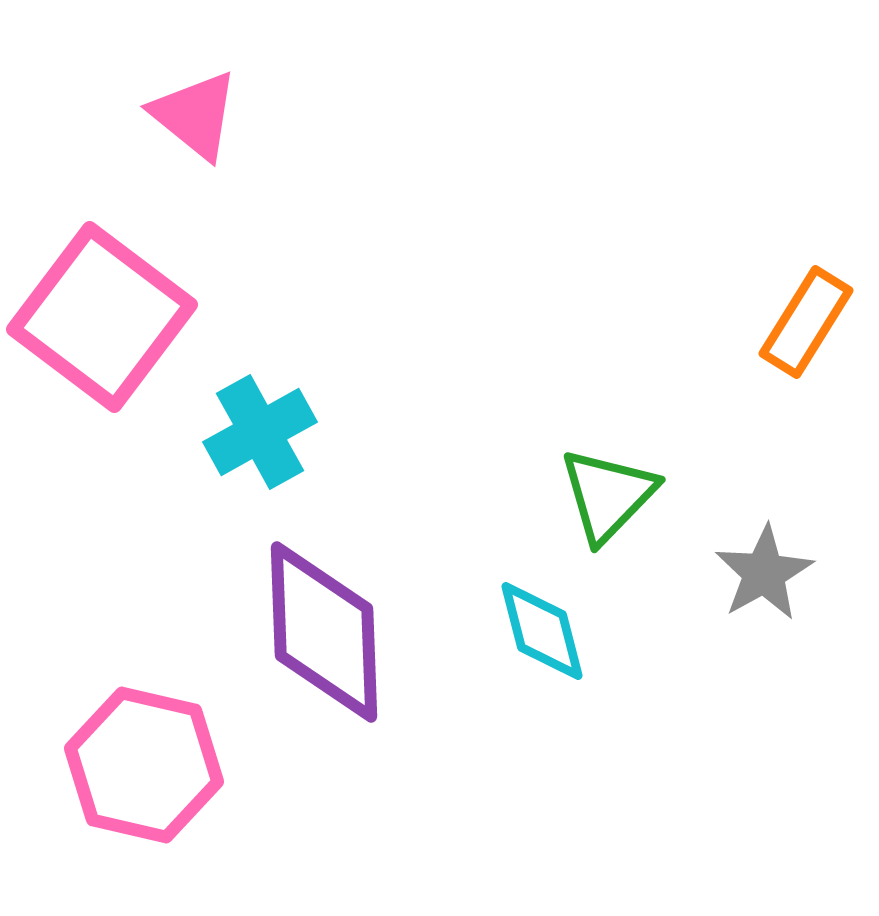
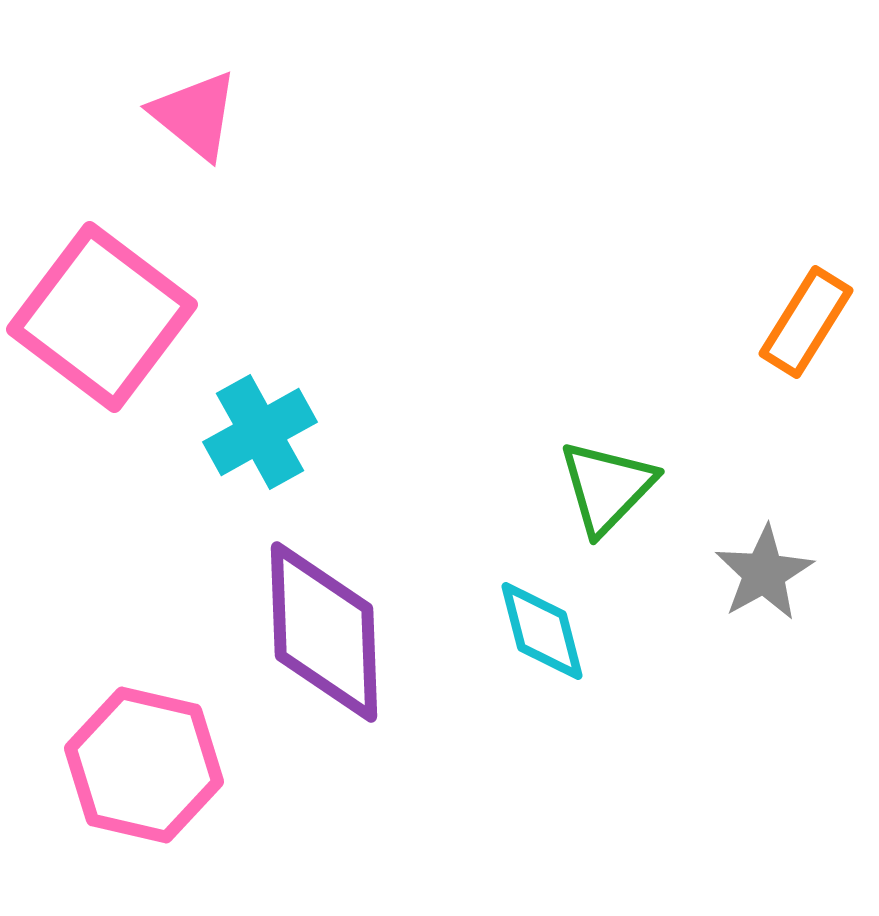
green triangle: moved 1 px left, 8 px up
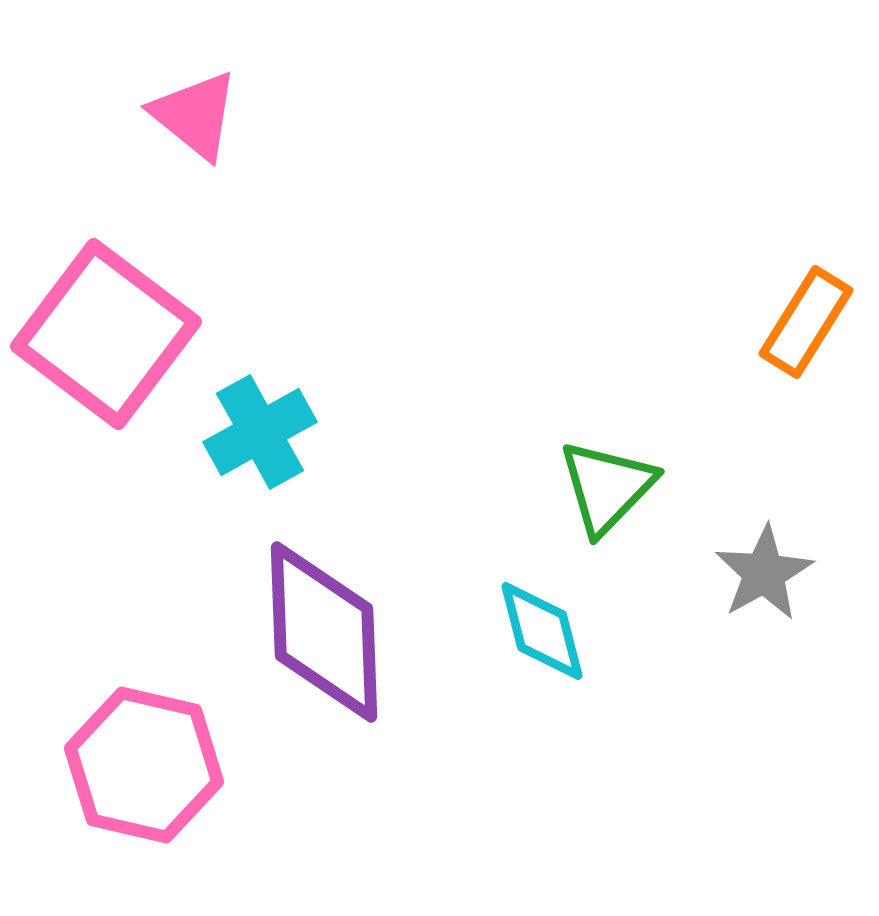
pink square: moved 4 px right, 17 px down
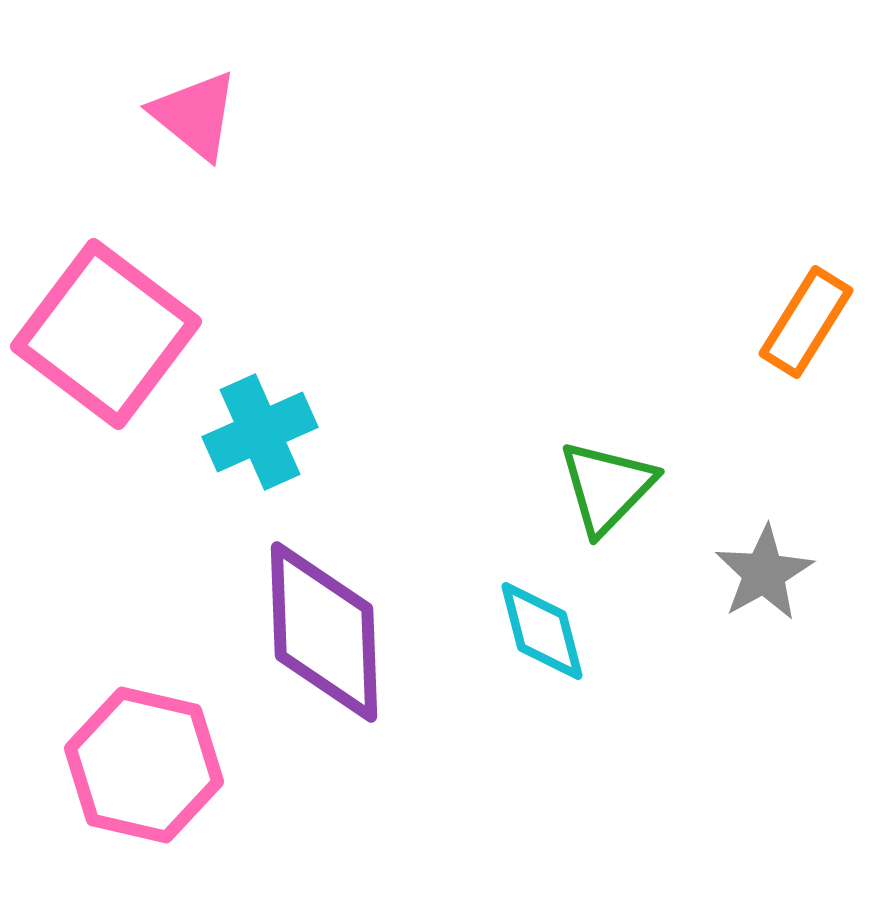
cyan cross: rotated 5 degrees clockwise
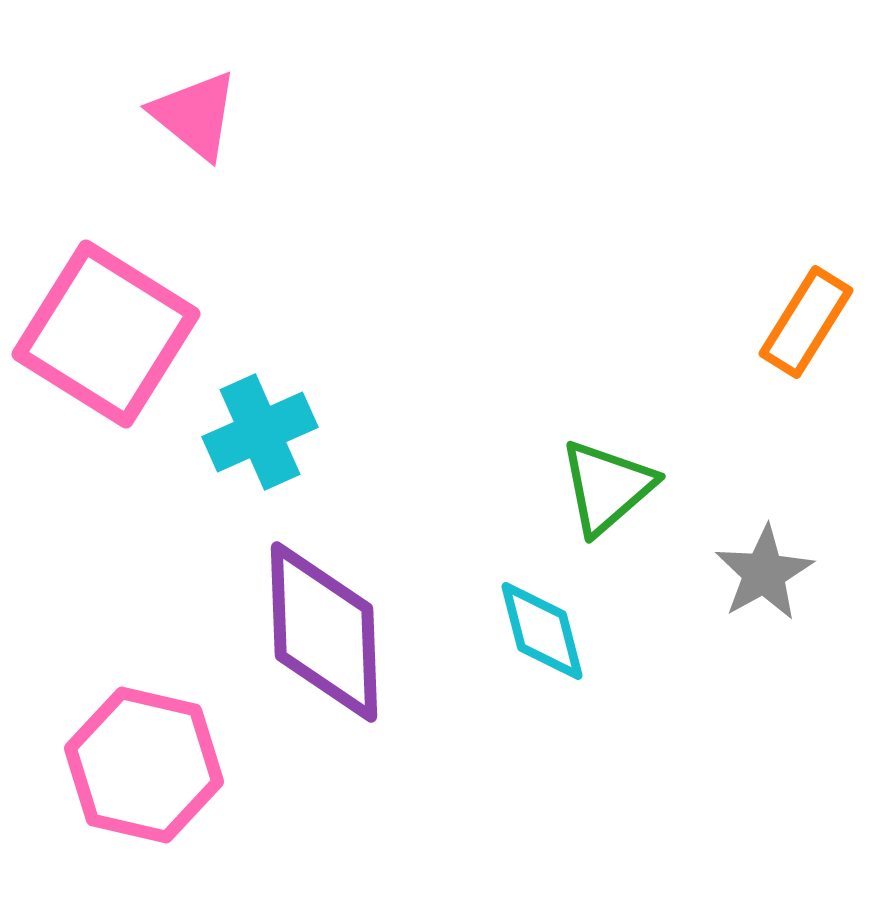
pink square: rotated 5 degrees counterclockwise
green triangle: rotated 5 degrees clockwise
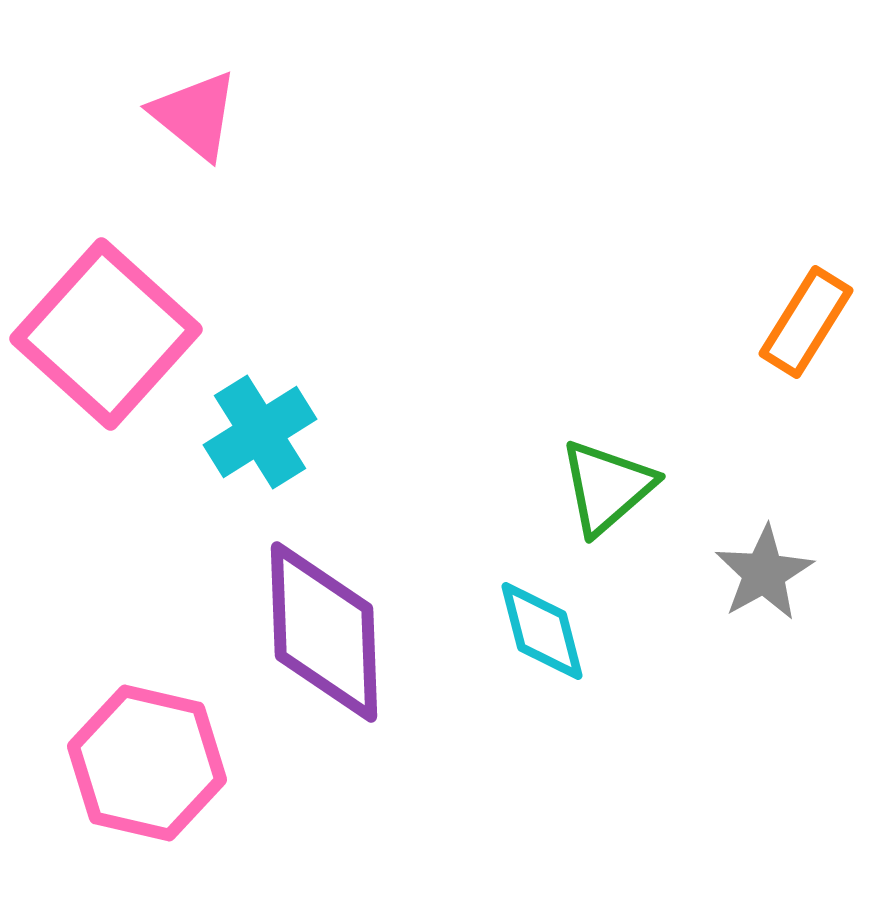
pink square: rotated 10 degrees clockwise
cyan cross: rotated 8 degrees counterclockwise
pink hexagon: moved 3 px right, 2 px up
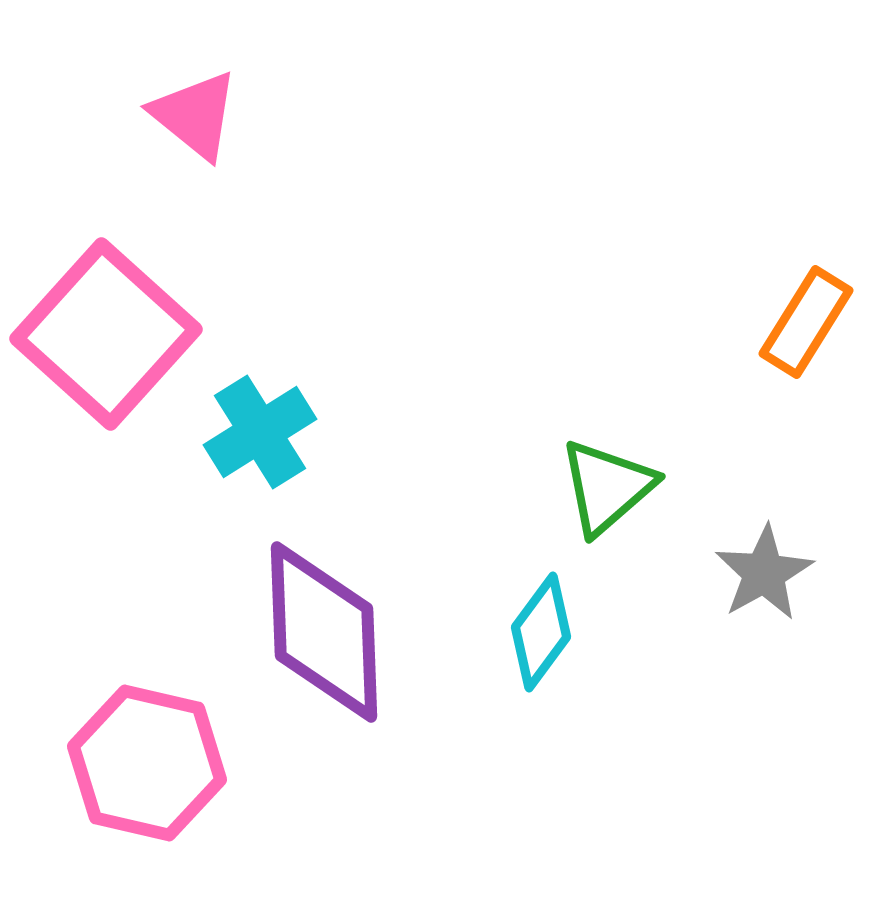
cyan diamond: moved 1 px left, 1 px down; rotated 51 degrees clockwise
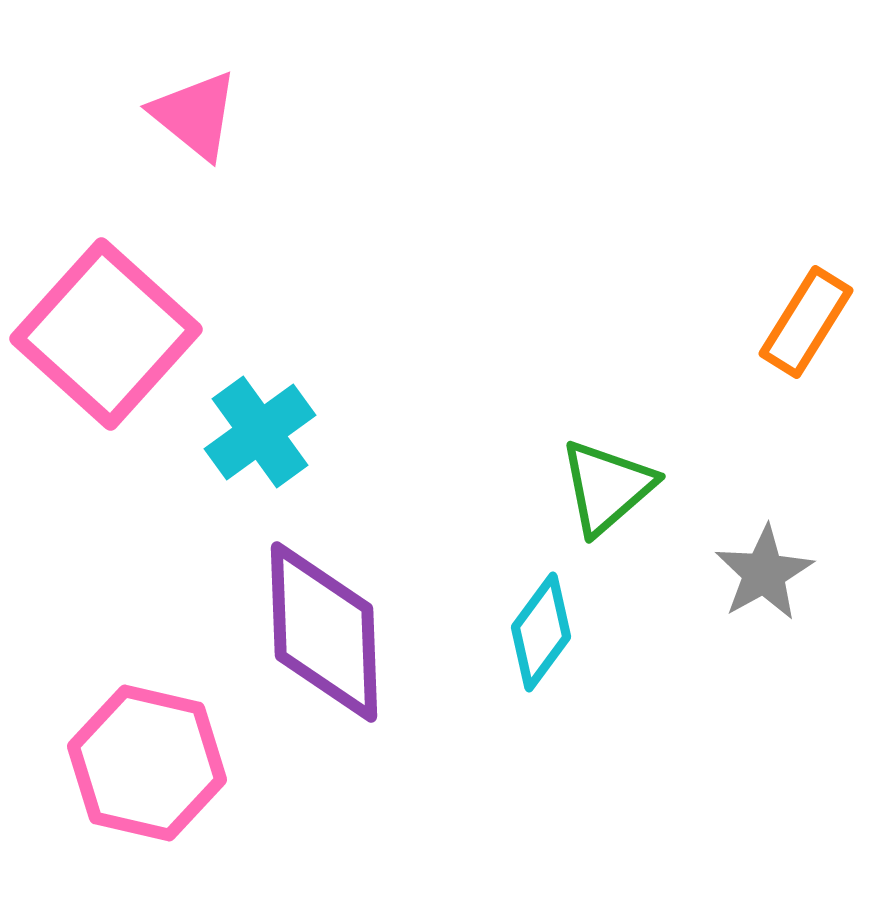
cyan cross: rotated 4 degrees counterclockwise
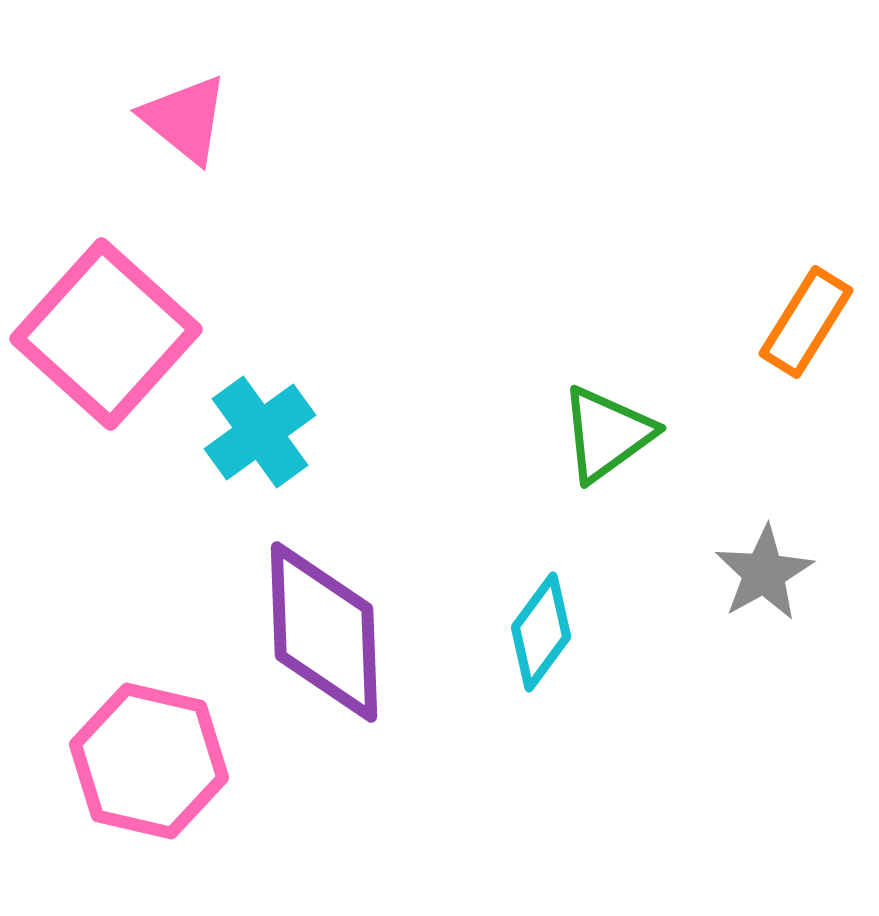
pink triangle: moved 10 px left, 4 px down
green triangle: moved 53 px up; rotated 5 degrees clockwise
pink hexagon: moved 2 px right, 2 px up
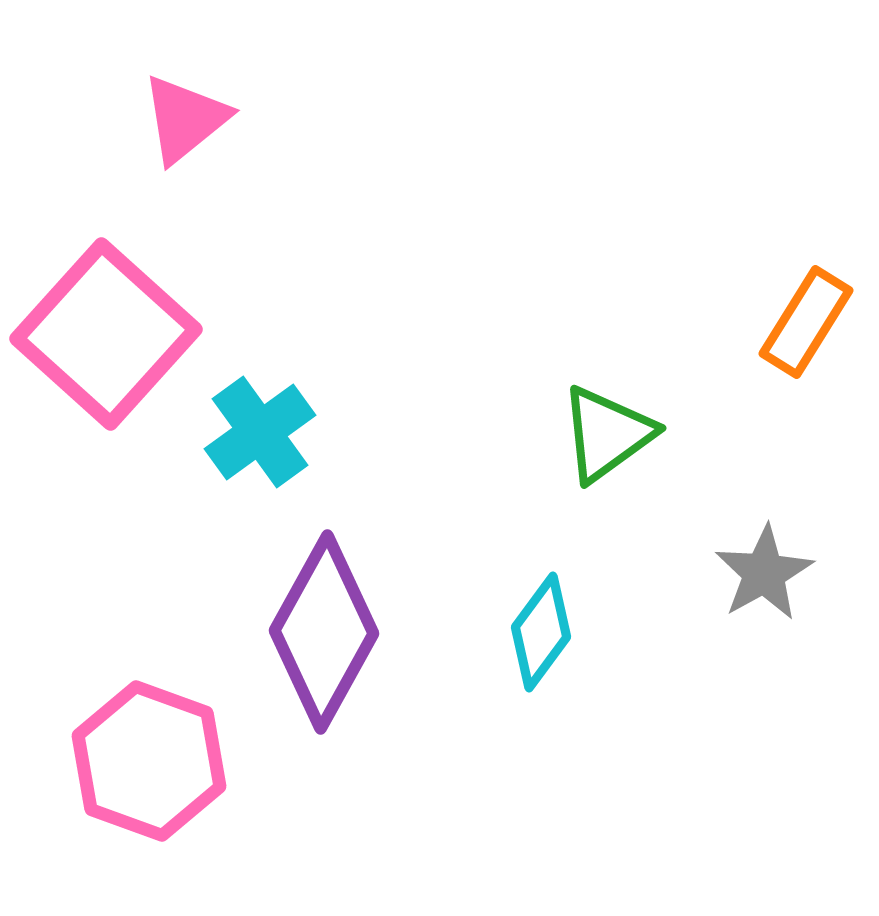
pink triangle: rotated 42 degrees clockwise
purple diamond: rotated 31 degrees clockwise
pink hexagon: rotated 7 degrees clockwise
